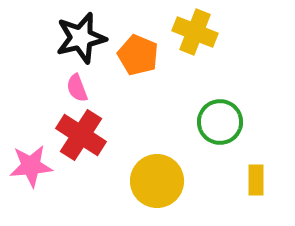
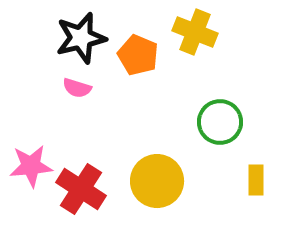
pink semicircle: rotated 52 degrees counterclockwise
red cross: moved 54 px down
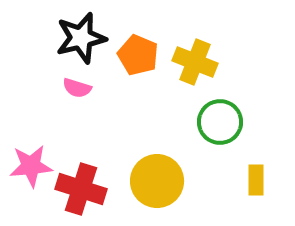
yellow cross: moved 30 px down
red cross: rotated 15 degrees counterclockwise
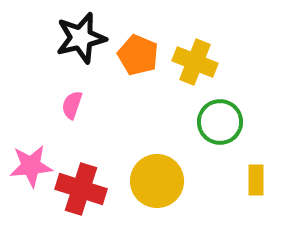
pink semicircle: moved 5 px left, 17 px down; rotated 92 degrees clockwise
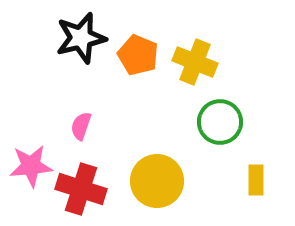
pink semicircle: moved 9 px right, 21 px down
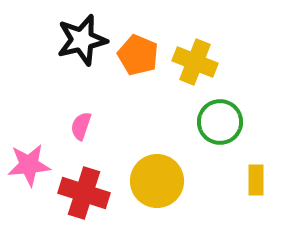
black star: moved 1 px right, 2 px down
pink star: moved 2 px left, 1 px up
red cross: moved 3 px right, 4 px down
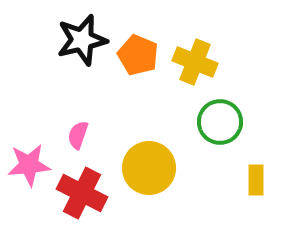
pink semicircle: moved 3 px left, 9 px down
yellow circle: moved 8 px left, 13 px up
red cross: moved 2 px left; rotated 9 degrees clockwise
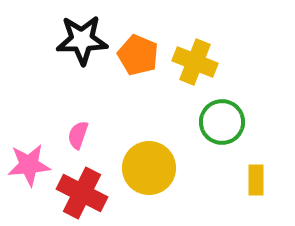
black star: rotated 12 degrees clockwise
green circle: moved 2 px right
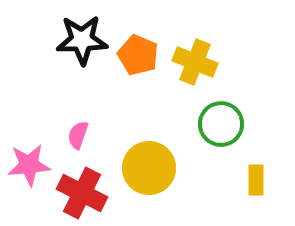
green circle: moved 1 px left, 2 px down
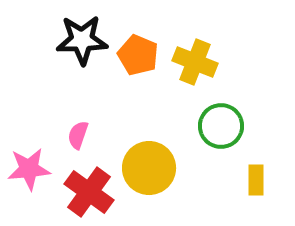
green circle: moved 2 px down
pink star: moved 4 px down
red cross: moved 7 px right, 1 px up; rotated 9 degrees clockwise
